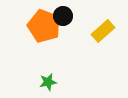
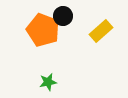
orange pentagon: moved 1 px left, 4 px down
yellow rectangle: moved 2 px left
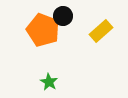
green star: moved 1 px right; rotated 30 degrees counterclockwise
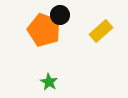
black circle: moved 3 px left, 1 px up
orange pentagon: moved 1 px right
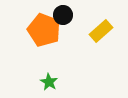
black circle: moved 3 px right
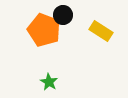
yellow rectangle: rotated 75 degrees clockwise
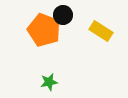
green star: rotated 30 degrees clockwise
